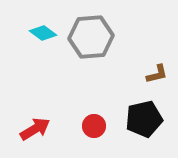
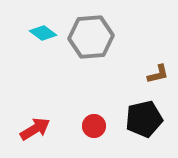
brown L-shape: moved 1 px right
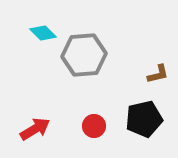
cyan diamond: rotated 8 degrees clockwise
gray hexagon: moved 7 px left, 18 px down
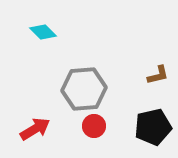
cyan diamond: moved 1 px up
gray hexagon: moved 34 px down
brown L-shape: moved 1 px down
black pentagon: moved 9 px right, 8 px down
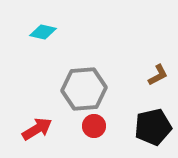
cyan diamond: rotated 32 degrees counterclockwise
brown L-shape: rotated 15 degrees counterclockwise
red arrow: moved 2 px right
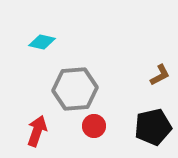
cyan diamond: moved 1 px left, 10 px down
brown L-shape: moved 2 px right
gray hexagon: moved 9 px left
red arrow: moved 2 px down; rotated 40 degrees counterclockwise
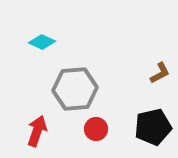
cyan diamond: rotated 12 degrees clockwise
brown L-shape: moved 2 px up
red circle: moved 2 px right, 3 px down
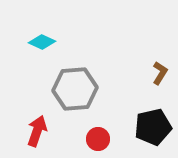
brown L-shape: rotated 30 degrees counterclockwise
red circle: moved 2 px right, 10 px down
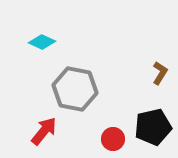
gray hexagon: rotated 15 degrees clockwise
red arrow: moved 7 px right; rotated 20 degrees clockwise
red circle: moved 15 px right
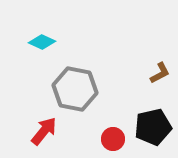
brown L-shape: rotated 30 degrees clockwise
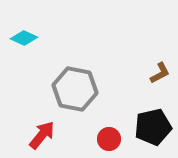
cyan diamond: moved 18 px left, 4 px up
red arrow: moved 2 px left, 4 px down
red circle: moved 4 px left
